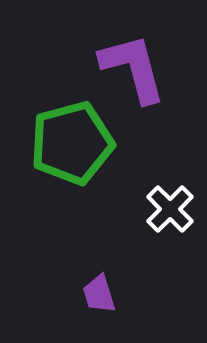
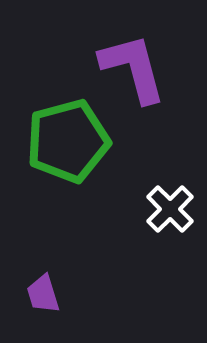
green pentagon: moved 4 px left, 2 px up
purple trapezoid: moved 56 px left
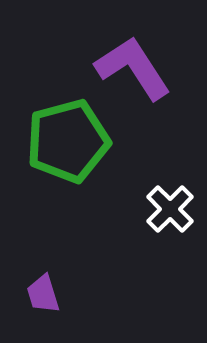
purple L-shape: rotated 18 degrees counterclockwise
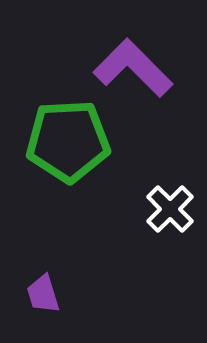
purple L-shape: rotated 12 degrees counterclockwise
green pentagon: rotated 12 degrees clockwise
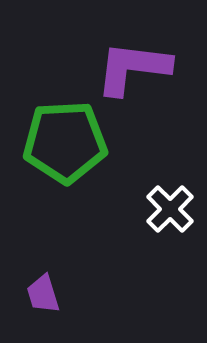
purple L-shape: rotated 38 degrees counterclockwise
green pentagon: moved 3 px left, 1 px down
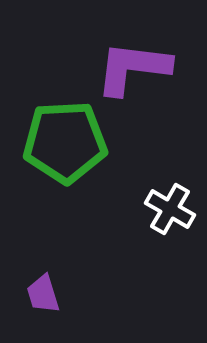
white cross: rotated 15 degrees counterclockwise
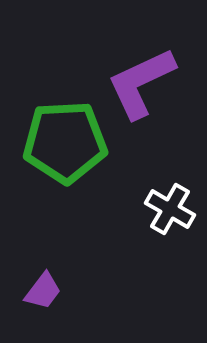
purple L-shape: moved 8 px right, 15 px down; rotated 32 degrees counterclockwise
purple trapezoid: moved 3 px up; rotated 126 degrees counterclockwise
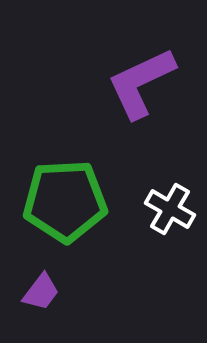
green pentagon: moved 59 px down
purple trapezoid: moved 2 px left, 1 px down
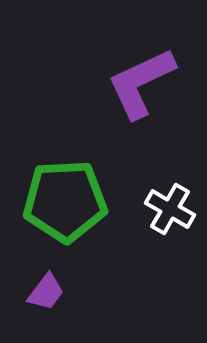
purple trapezoid: moved 5 px right
